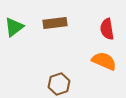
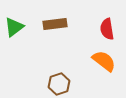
brown rectangle: moved 1 px down
orange semicircle: rotated 15 degrees clockwise
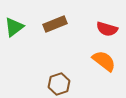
brown rectangle: rotated 15 degrees counterclockwise
red semicircle: rotated 65 degrees counterclockwise
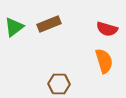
brown rectangle: moved 6 px left
orange semicircle: rotated 35 degrees clockwise
brown hexagon: rotated 20 degrees clockwise
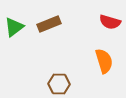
red semicircle: moved 3 px right, 7 px up
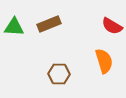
red semicircle: moved 2 px right, 4 px down; rotated 15 degrees clockwise
green triangle: rotated 40 degrees clockwise
brown hexagon: moved 10 px up
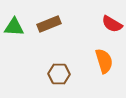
red semicircle: moved 2 px up
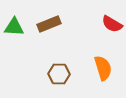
orange semicircle: moved 1 px left, 7 px down
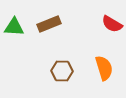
orange semicircle: moved 1 px right
brown hexagon: moved 3 px right, 3 px up
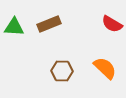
orange semicircle: moved 1 px right; rotated 30 degrees counterclockwise
